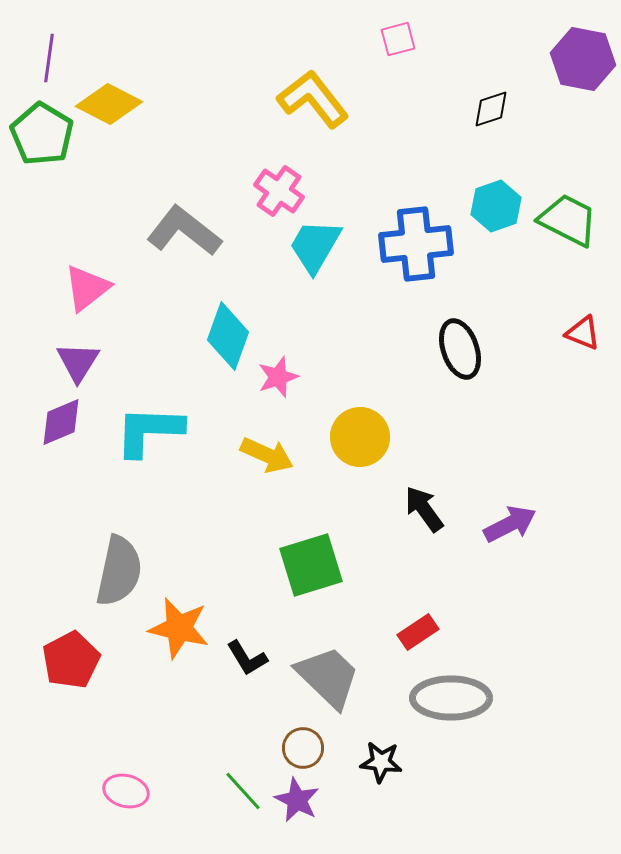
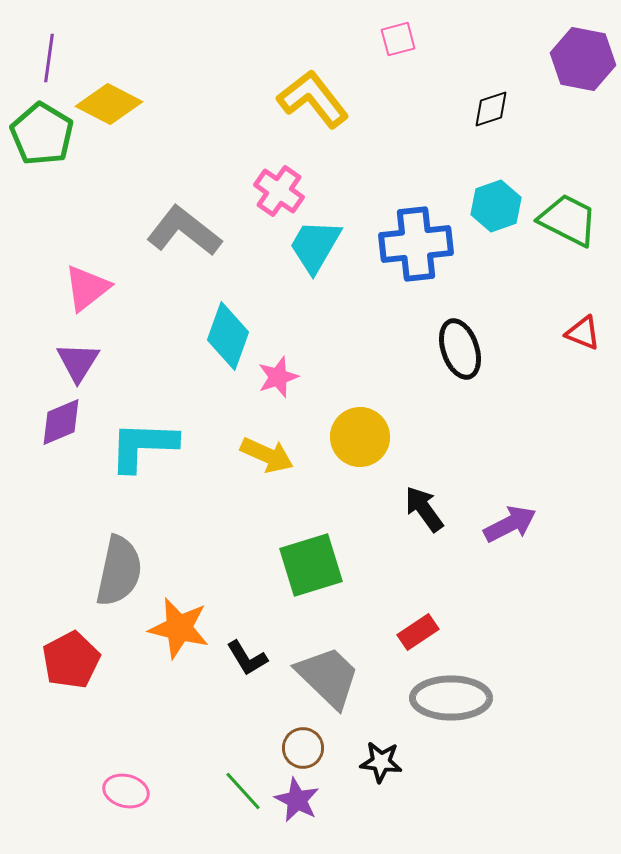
cyan L-shape: moved 6 px left, 15 px down
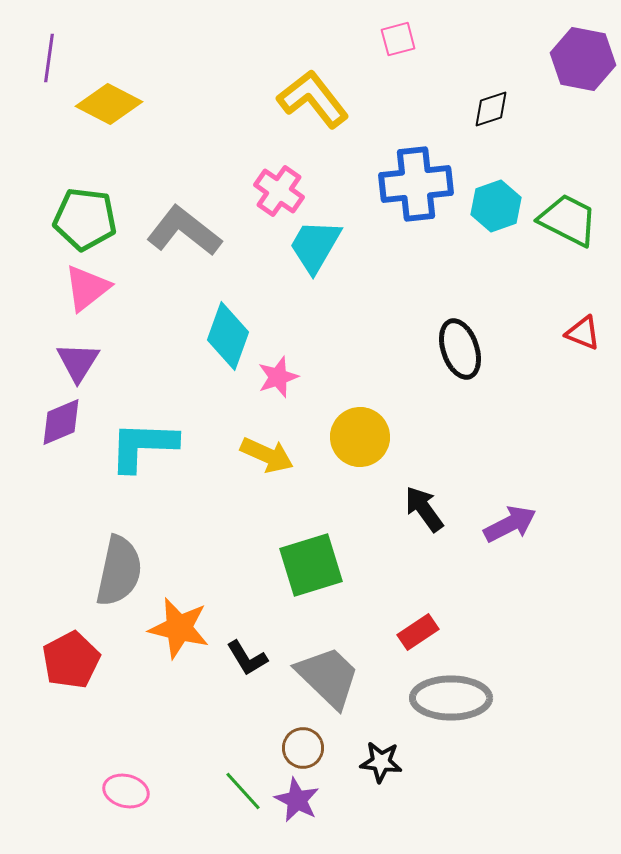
green pentagon: moved 43 px right, 85 px down; rotated 24 degrees counterclockwise
blue cross: moved 60 px up
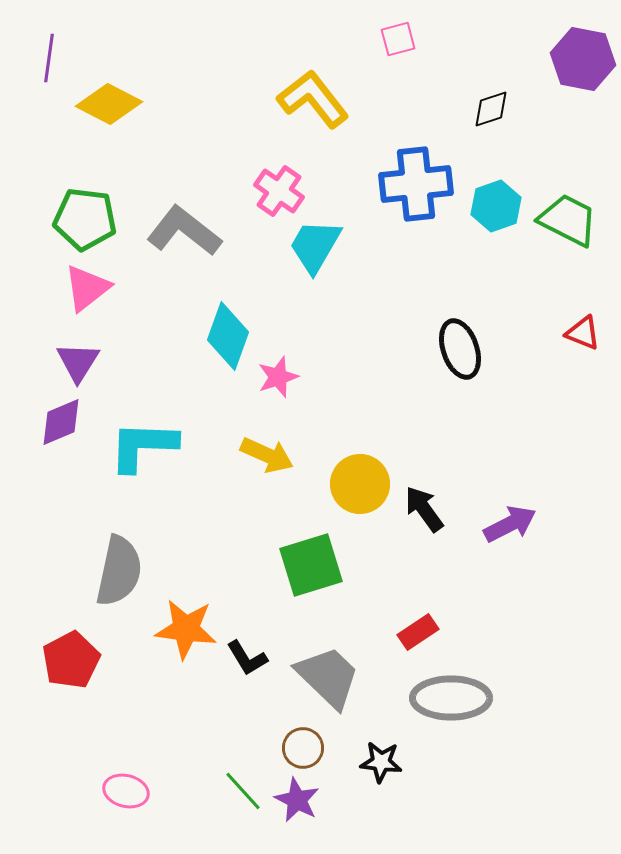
yellow circle: moved 47 px down
orange star: moved 7 px right, 1 px down; rotated 6 degrees counterclockwise
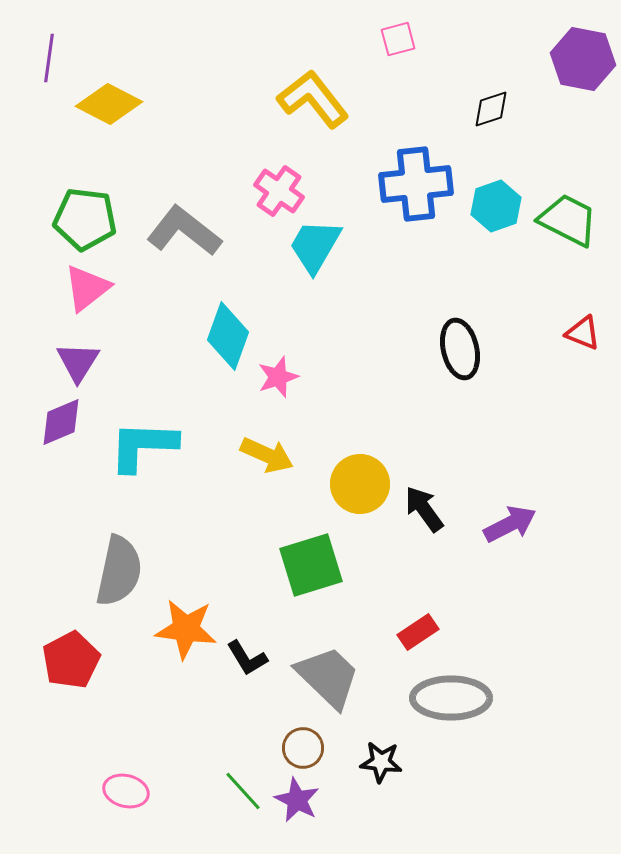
black ellipse: rotated 6 degrees clockwise
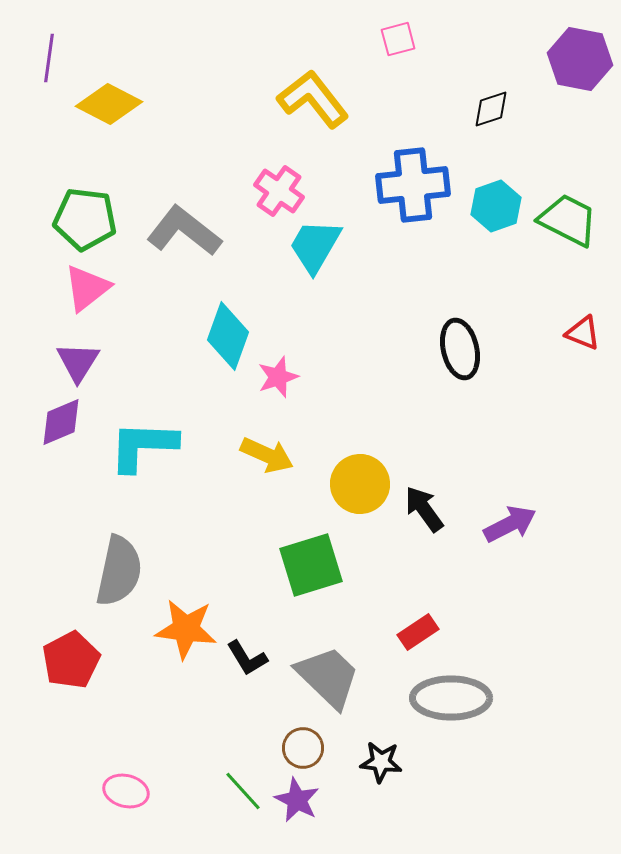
purple hexagon: moved 3 px left
blue cross: moved 3 px left, 1 px down
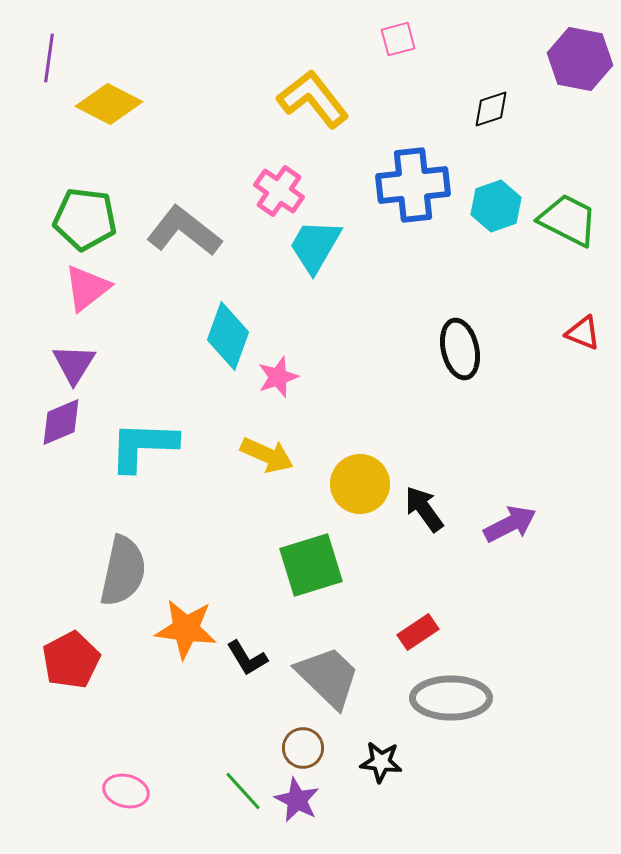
purple triangle: moved 4 px left, 2 px down
gray semicircle: moved 4 px right
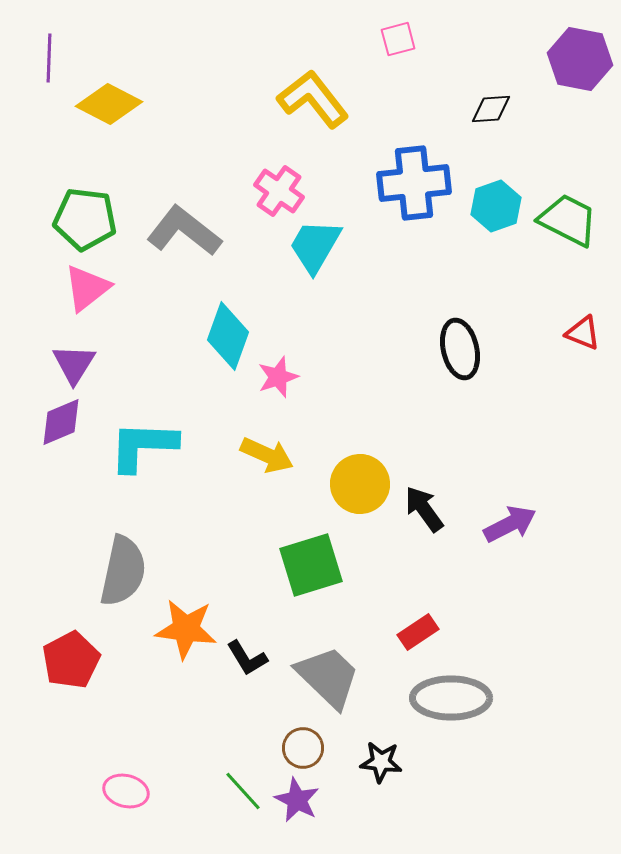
purple line: rotated 6 degrees counterclockwise
black diamond: rotated 15 degrees clockwise
blue cross: moved 1 px right, 2 px up
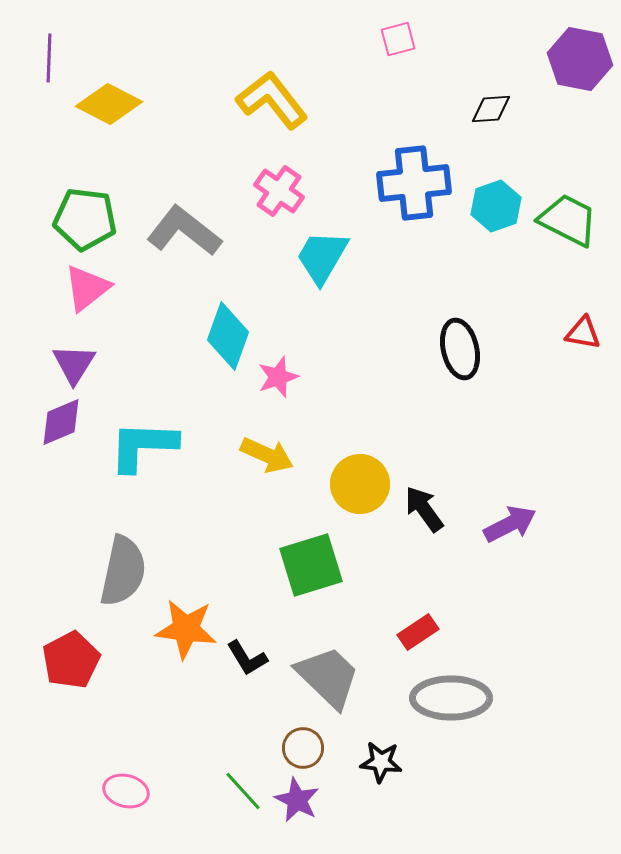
yellow L-shape: moved 41 px left, 1 px down
cyan trapezoid: moved 7 px right, 11 px down
red triangle: rotated 12 degrees counterclockwise
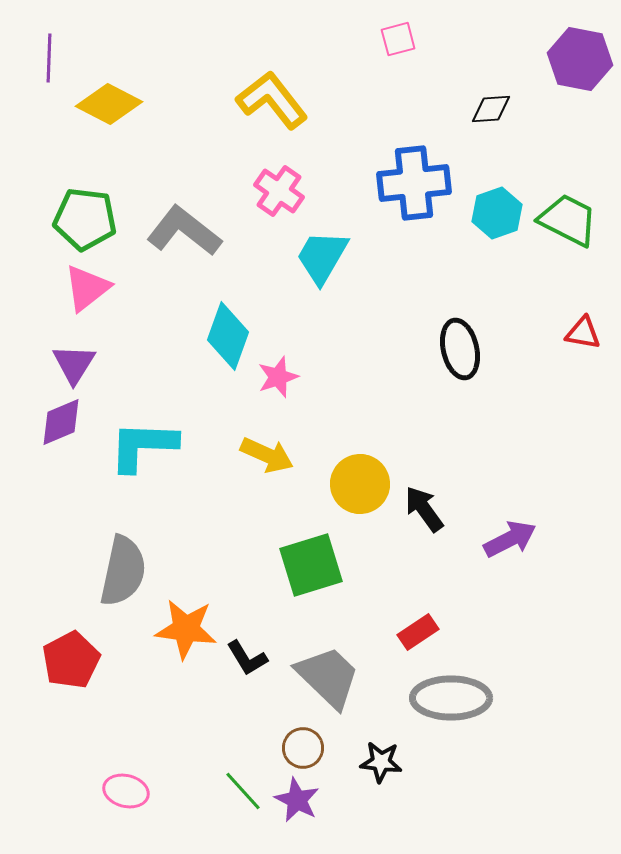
cyan hexagon: moved 1 px right, 7 px down
purple arrow: moved 15 px down
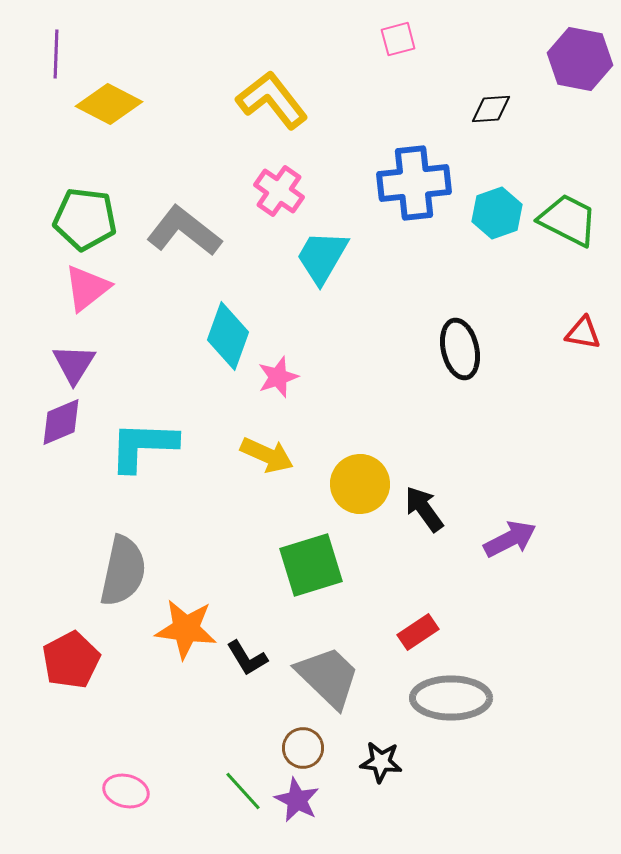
purple line: moved 7 px right, 4 px up
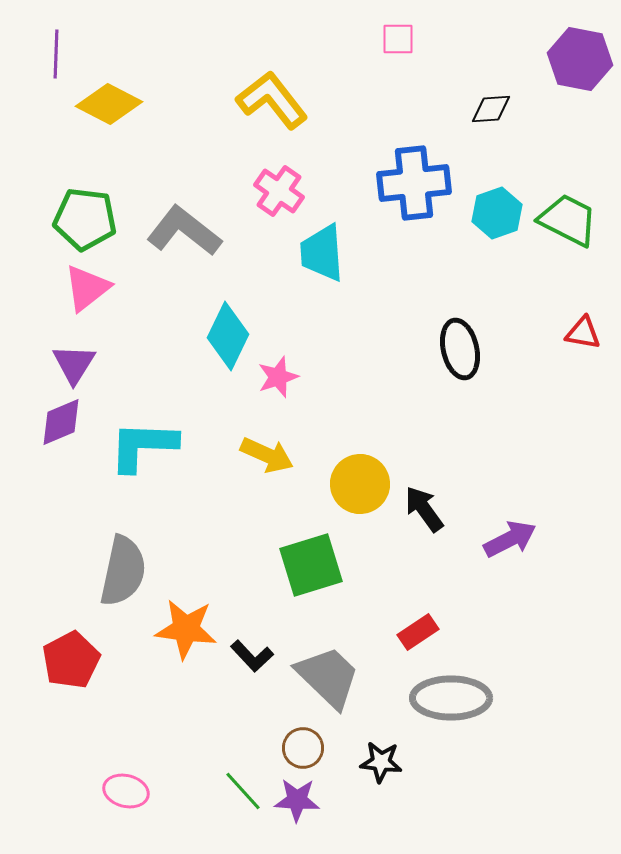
pink square: rotated 15 degrees clockwise
cyan trapezoid: moved 4 px up; rotated 34 degrees counterclockwise
cyan diamond: rotated 6 degrees clockwise
black L-shape: moved 5 px right, 2 px up; rotated 12 degrees counterclockwise
purple star: rotated 24 degrees counterclockwise
